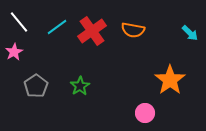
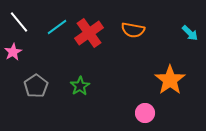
red cross: moved 3 px left, 2 px down
pink star: moved 1 px left
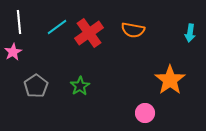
white line: rotated 35 degrees clockwise
cyan arrow: rotated 54 degrees clockwise
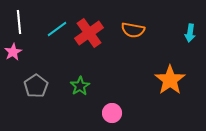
cyan line: moved 2 px down
pink circle: moved 33 px left
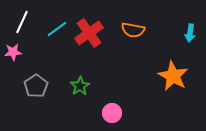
white line: moved 3 px right; rotated 30 degrees clockwise
pink star: rotated 24 degrees clockwise
orange star: moved 3 px right, 4 px up; rotated 8 degrees counterclockwise
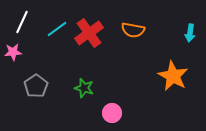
green star: moved 4 px right, 2 px down; rotated 24 degrees counterclockwise
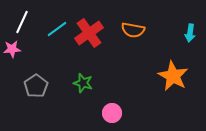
pink star: moved 1 px left, 3 px up
green star: moved 1 px left, 5 px up
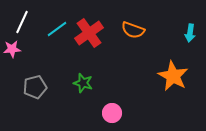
orange semicircle: rotated 10 degrees clockwise
gray pentagon: moved 1 px left, 1 px down; rotated 20 degrees clockwise
